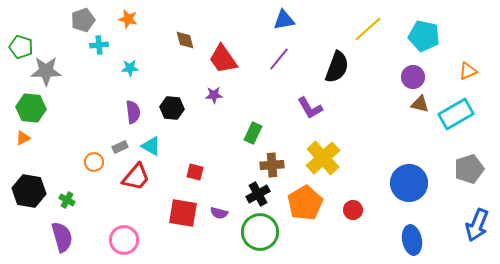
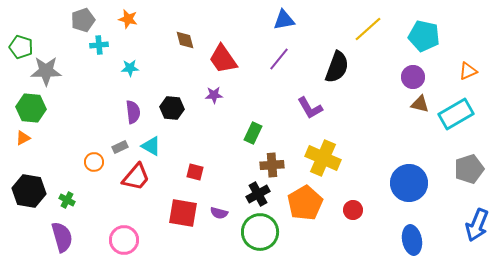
yellow cross at (323, 158): rotated 24 degrees counterclockwise
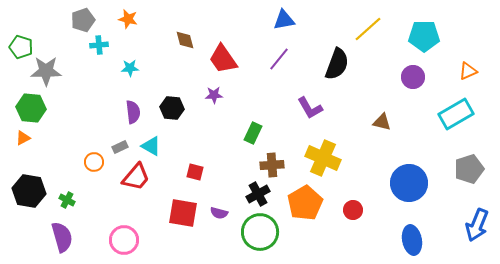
cyan pentagon at (424, 36): rotated 12 degrees counterclockwise
black semicircle at (337, 67): moved 3 px up
brown triangle at (420, 104): moved 38 px left, 18 px down
